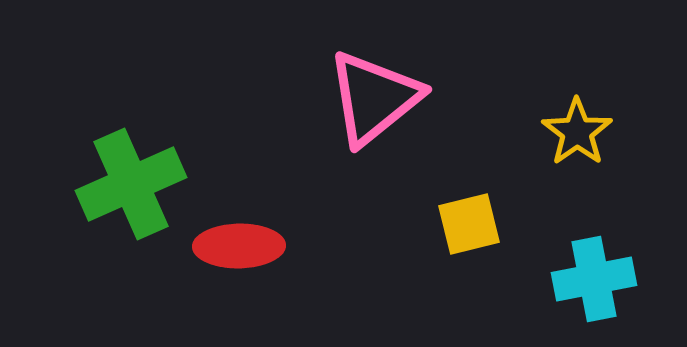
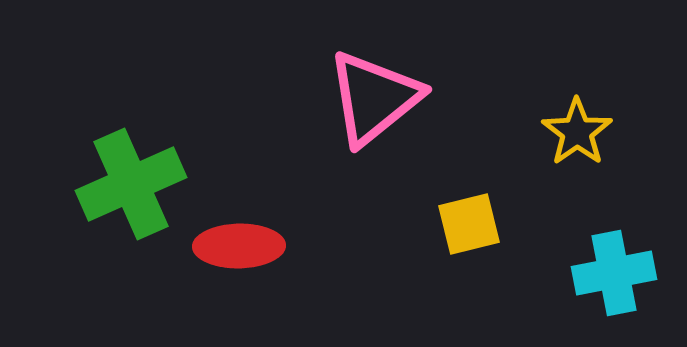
cyan cross: moved 20 px right, 6 px up
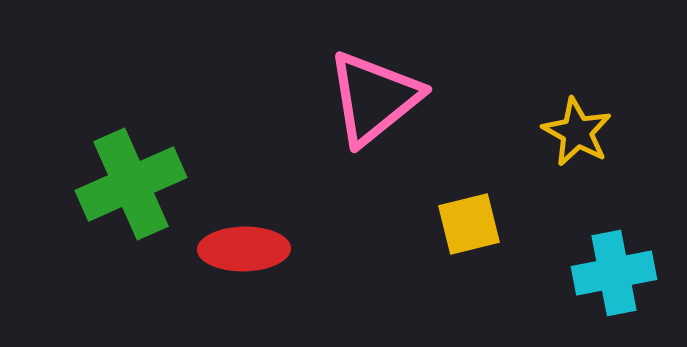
yellow star: rotated 8 degrees counterclockwise
red ellipse: moved 5 px right, 3 px down
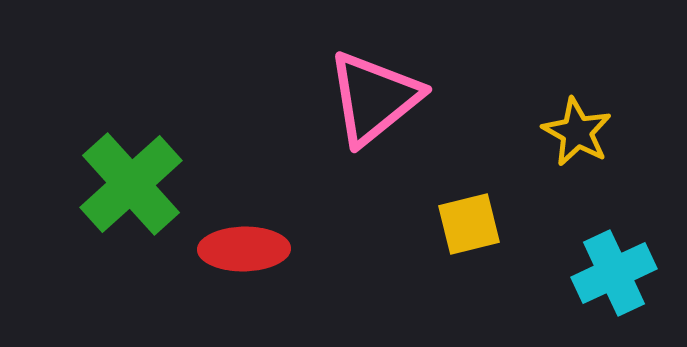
green cross: rotated 18 degrees counterclockwise
cyan cross: rotated 14 degrees counterclockwise
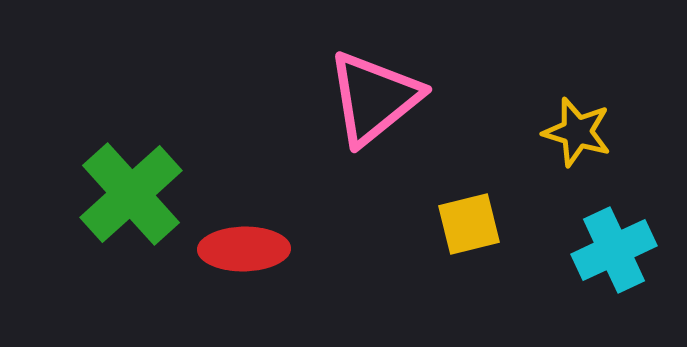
yellow star: rotated 12 degrees counterclockwise
green cross: moved 10 px down
cyan cross: moved 23 px up
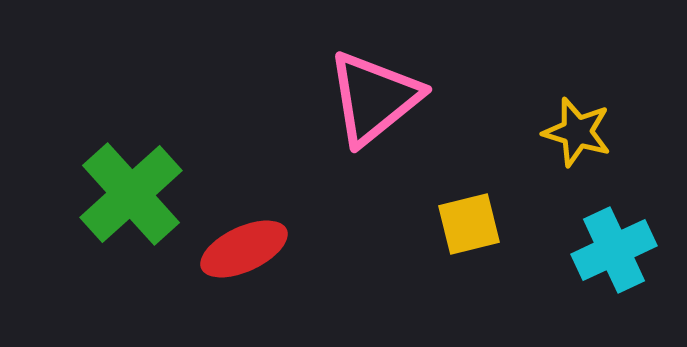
red ellipse: rotated 24 degrees counterclockwise
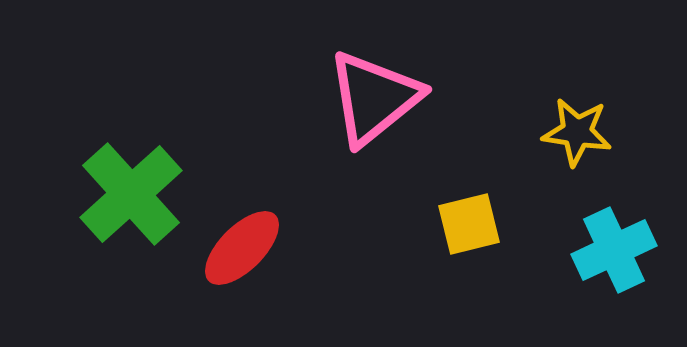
yellow star: rotated 8 degrees counterclockwise
red ellipse: moved 2 px left, 1 px up; rotated 20 degrees counterclockwise
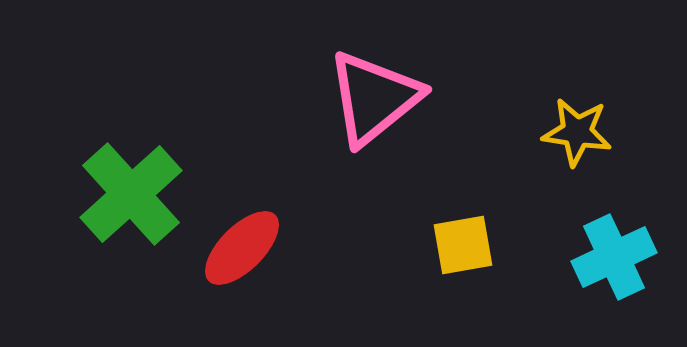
yellow square: moved 6 px left, 21 px down; rotated 4 degrees clockwise
cyan cross: moved 7 px down
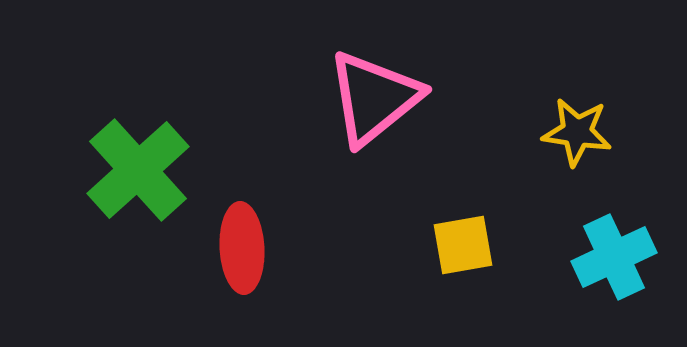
green cross: moved 7 px right, 24 px up
red ellipse: rotated 48 degrees counterclockwise
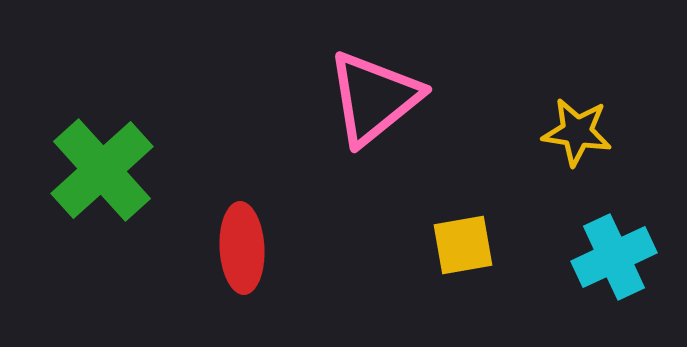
green cross: moved 36 px left
